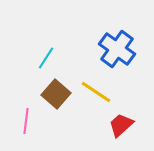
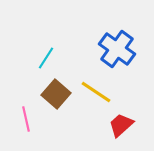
pink line: moved 2 px up; rotated 20 degrees counterclockwise
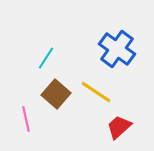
red trapezoid: moved 2 px left, 2 px down
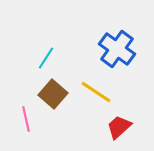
brown square: moved 3 px left
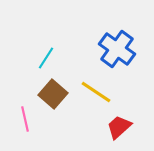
pink line: moved 1 px left
